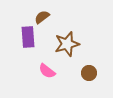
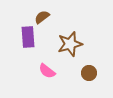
brown star: moved 3 px right
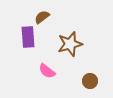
brown circle: moved 1 px right, 8 px down
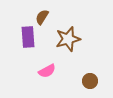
brown semicircle: rotated 21 degrees counterclockwise
brown star: moved 2 px left, 5 px up
pink semicircle: rotated 66 degrees counterclockwise
